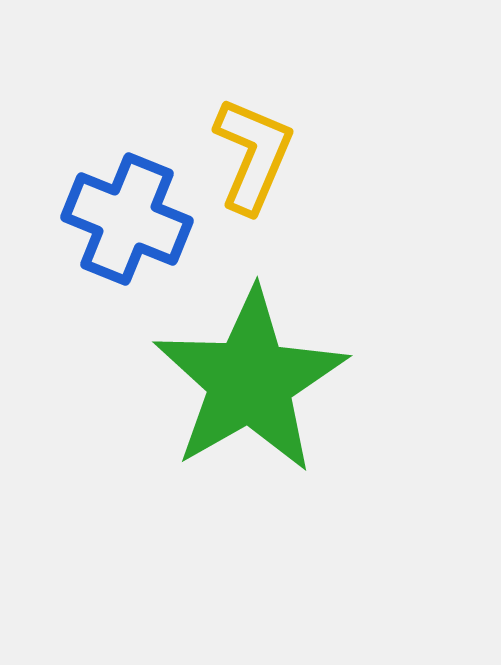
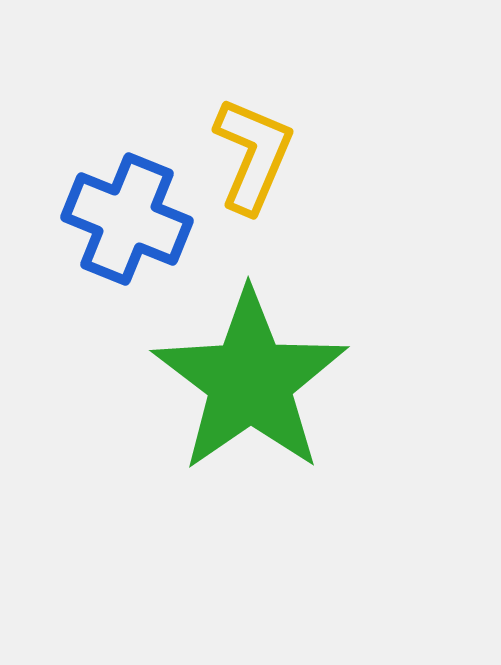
green star: rotated 5 degrees counterclockwise
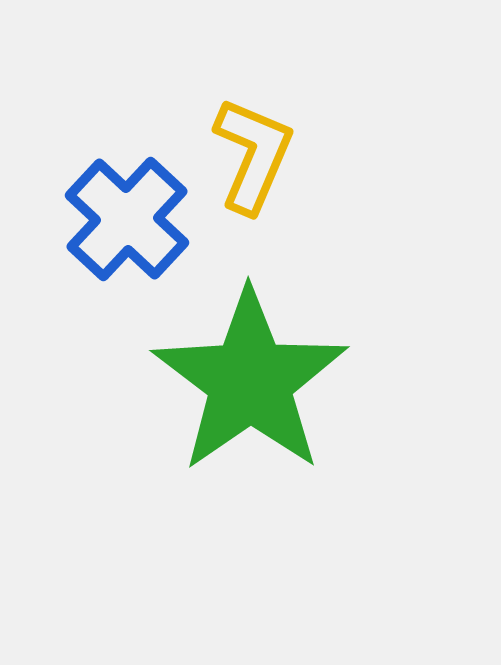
blue cross: rotated 21 degrees clockwise
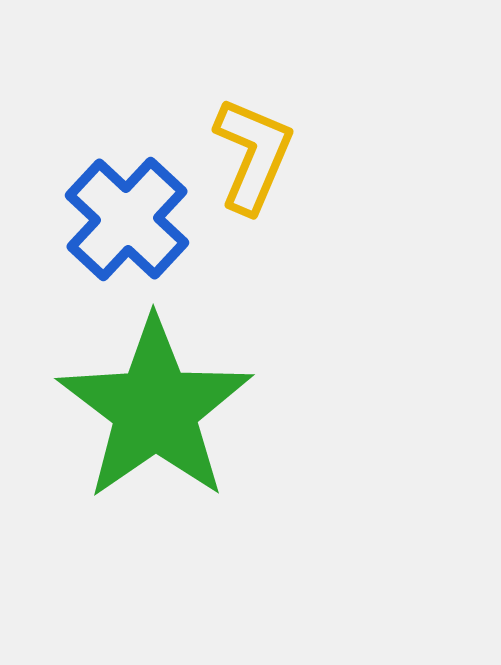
green star: moved 95 px left, 28 px down
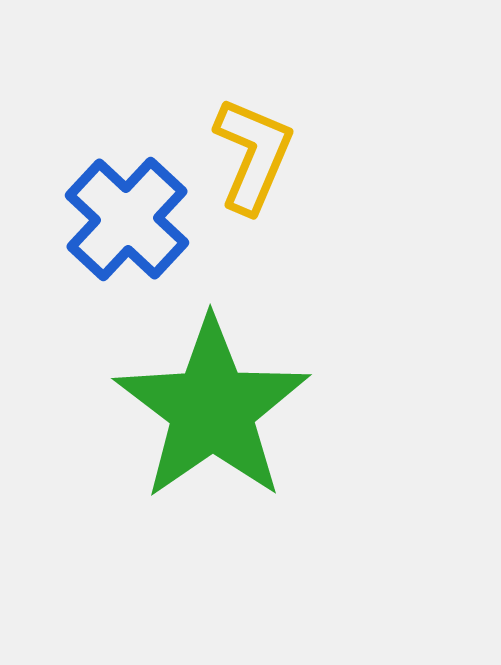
green star: moved 57 px right
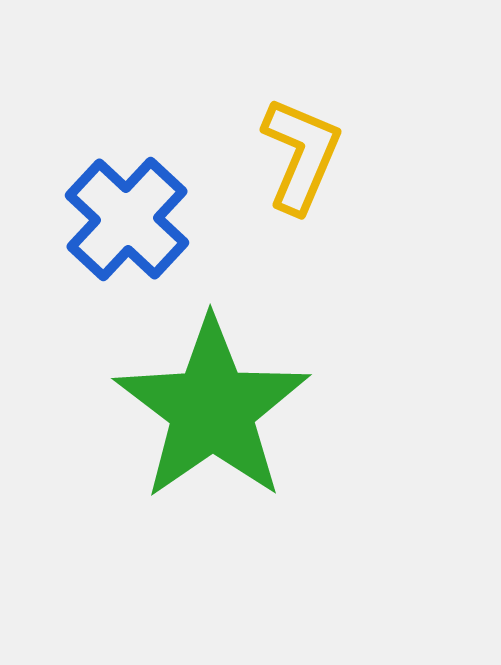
yellow L-shape: moved 48 px right
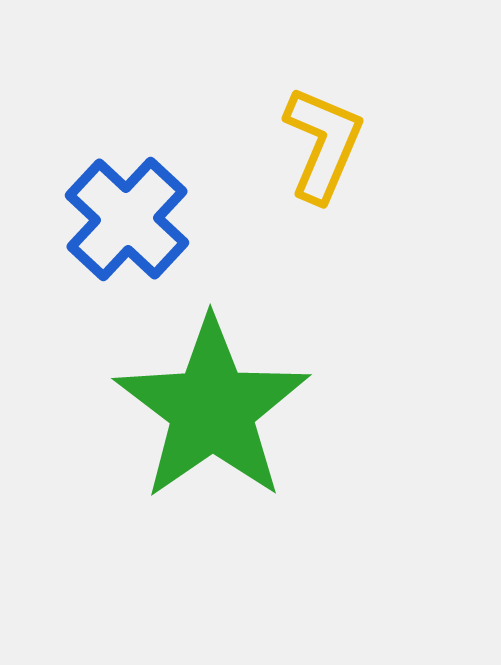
yellow L-shape: moved 22 px right, 11 px up
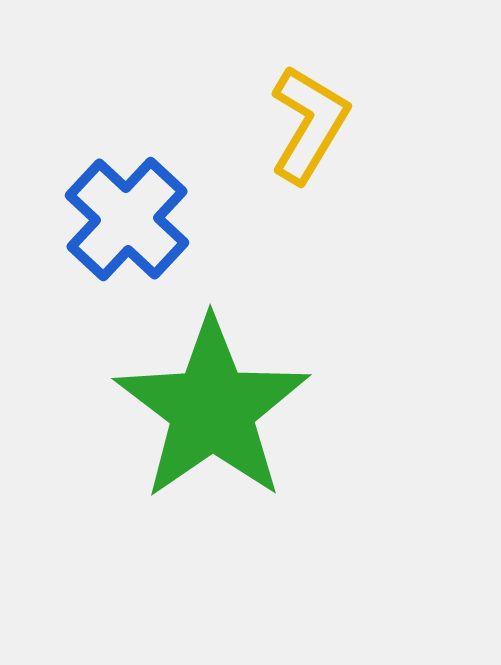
yellow L-shape: moved 14 px left, 20 px up; rotated 8 degrees clockwise
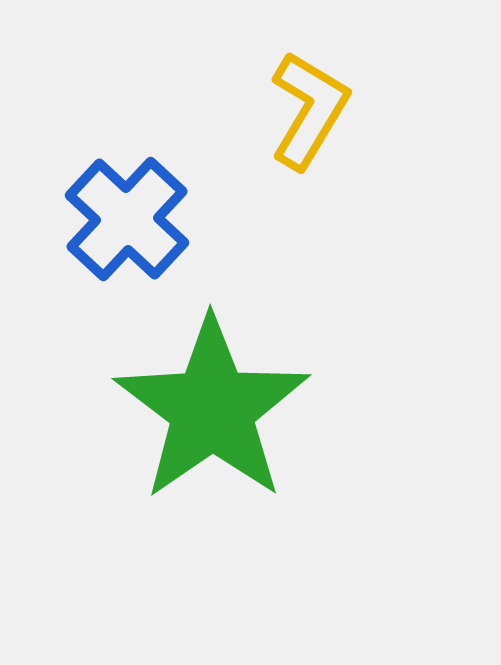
yellow L-shape: moved 14 px up
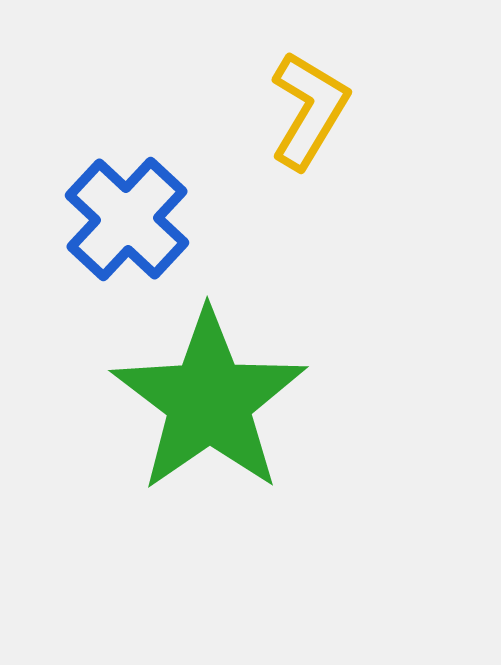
green star: moved 3 px left, 8 px up
